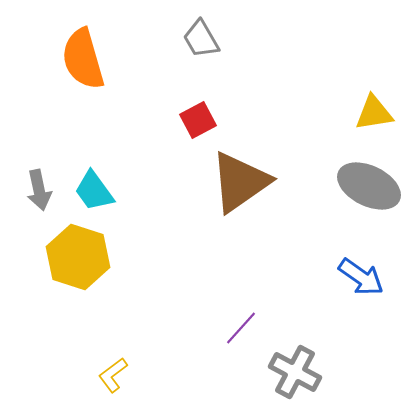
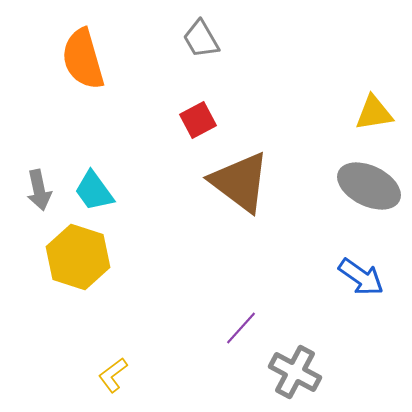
brown triangle: rotated 48 degrees counterclockwise
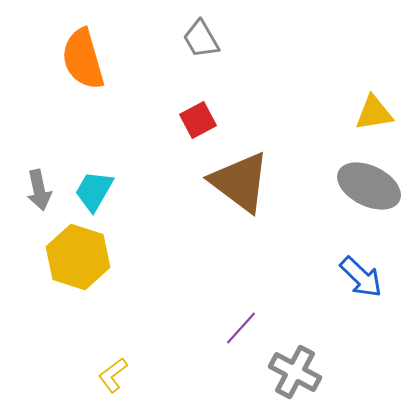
cyan trapezoid: rotated 66 degrees clockwise
blue arrow: rotated 9 degrees clockwise
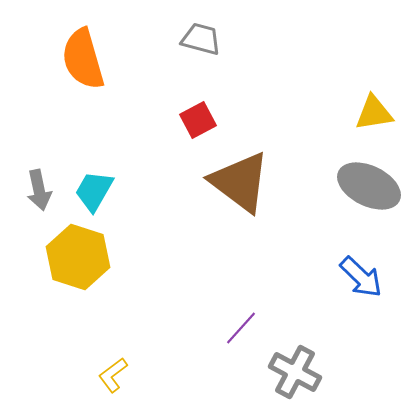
gray trapezoid: rotated 135 degrees clockwise
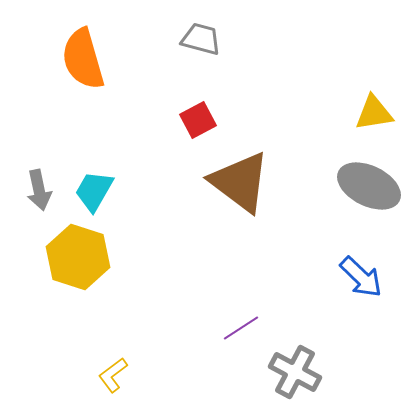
purple line: rotated 15 degrees clockwise
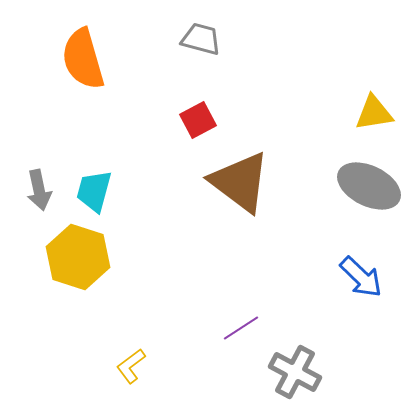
cyan trapezoid: rotated 15 degrees counterclockwise
yellow L-shape: moved 18 px right, 9 px up
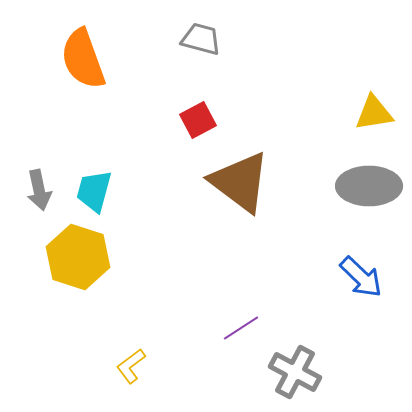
orange semicircle: rotated 4 degrees counterclockwise
gray ellipse: rotated 26 degrees counterclockwise
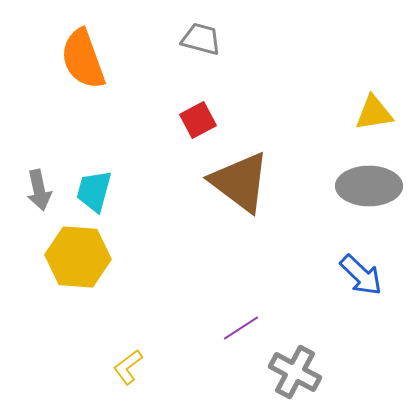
yellow hexagon: rotated 14 degrees counterclockwise
blue arrow: moved 2 px up
yellow L-shape: moved 3 px left, 1 px down
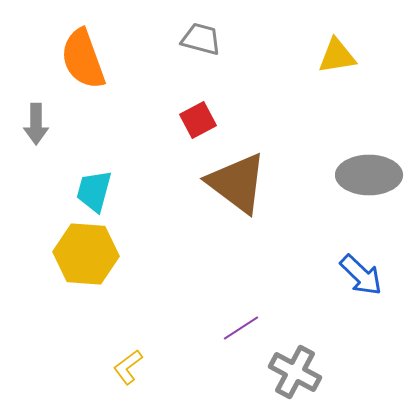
yellow triangle: moved 37 px left, 57 px up
brown triangle: moved 3 px left, 1 px down
gray ellipse: moved 11 px up
gray arrow: moved 3 px left, 66 px up; rotated 12 degrees clockwise
yellow hexagon: moved 8 px right, 3 px up
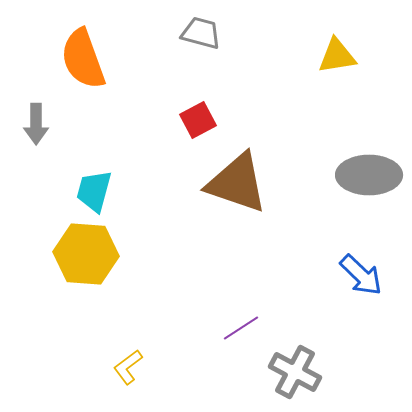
gray trapezoid: moved 6 px up
brown triangle: rotated 18 degrees counterclockwise
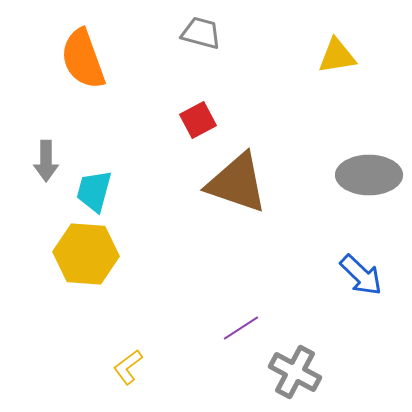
gray arrow: moved 10 px right, 37 px down
